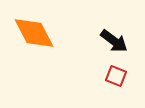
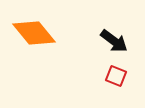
orange diamond: rotated 12 degrees counterclockwise
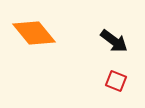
red square: moved 5 px down
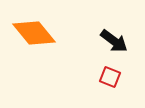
red square: moved 6 px left, 4 px up
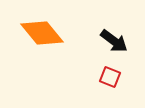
orange diamond: moved 8 px right
